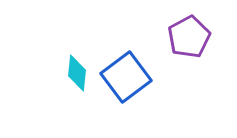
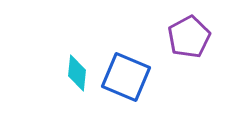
blue square: rotated 30 degrees counterclockwise
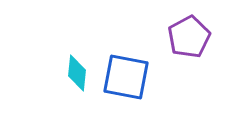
blue square: rotated 12 degrees counterclockwise
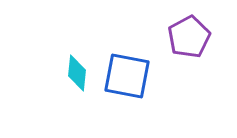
blue square: moved 1 px right, 1 px up
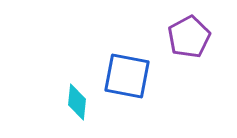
cyan diamond: moved 29 px down
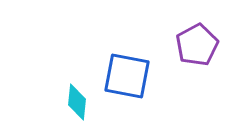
purple pentagon: moved 8 px right, 8 px down
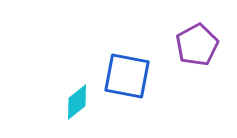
cyan diamond: rotated 45 degrees clockwise
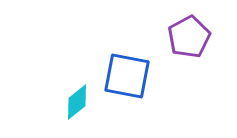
purple pentagon: moved 8 px left, 8 px up
